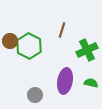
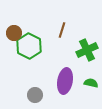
brown circle: moved 4 px right, 8 px up
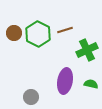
brown line: moved 3 px right; rotated 56 degrees clockwise
green hexagon: moved 9 px right, 12 px up
green semicircle: moved 1 px down
gray circle: moved 4 px left, 2 px down
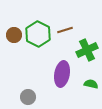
brown circle: moved 2 px down
purple ellipse: moved 3 px left, 7 px up
gray circle: moved 3 px left
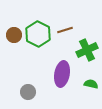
gray circle: moved 5 px up
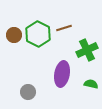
brown line: moved 1 px left, 2 px up
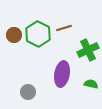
green cross: moved 1 px right
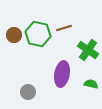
green hexagon: rotated 15 degrees counterclockwise
green cross: rotated 30 degrees counterclockwise
